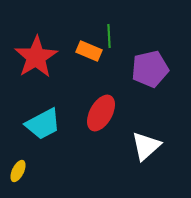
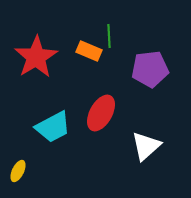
purple pentagon: rotated 6 degrees clockwise
cyan trapezoid: moved 10 px right, 3 px down
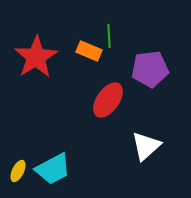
red ellipse: moved 7 px right, 13 px up; rotated 6 degrees clockwise
cyan trapezoid: moved 42 px down
